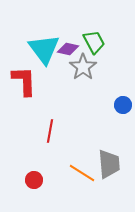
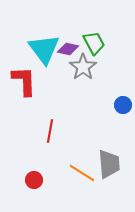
green trapezoid: moved 1 px down
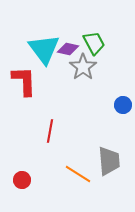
gray trapezoid: moved 3 px up
orange line: moved 4 px left, 1 px down
red circle: moved 12 px left
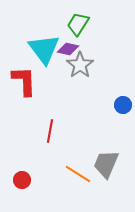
green trapezoid: moved 16 px left, 19 px up; rotated 120 degrees counterclockwise
gray star: moved 3 px left, 2 px up
gray trapezoid: moved 3 px left, 3 px down; rotated 152 degrees counterclockwise
